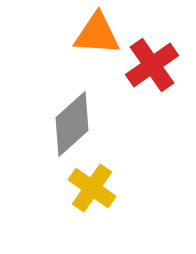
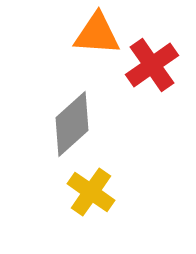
yellow cross: moved 1 px left, 4 px down
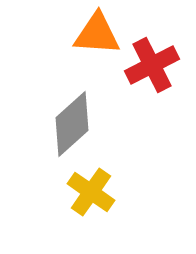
red cross: rotated 8 degrees clockwise
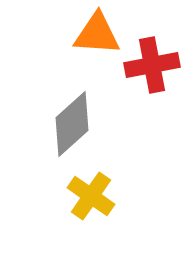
red cross: rotated 16 degrees clockwise
yellow cross: moved 4 px down
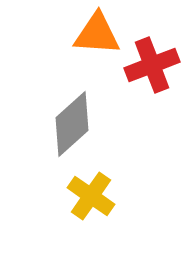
red cross: rotated 10 degrees counterclockwise
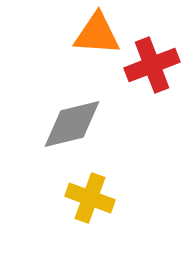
gray diamond: rotated 28 degrees clockwise
yellow cross: moved 1 px left, 2 px down; rotated 15 degrees counterclockwise
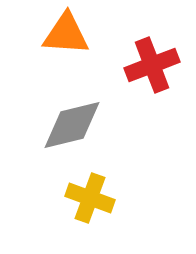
orange triangle: moved 31 px left
gray diamond: moved 1 px down
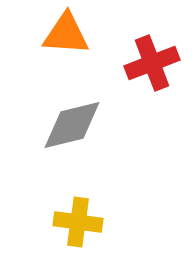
red cross: moved 2 px up
yellow cross: moved 12 px left, 24 px down; rotated 12 degrees counterclockwise
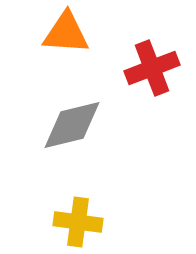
orange triangle: moved 1 px up
red cross: moved 5 px down
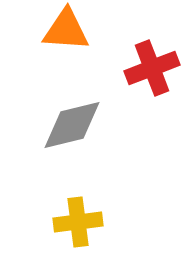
orange triangle: moved 3 px up
yellow cross: rotated 15 degrees counterclockwise
